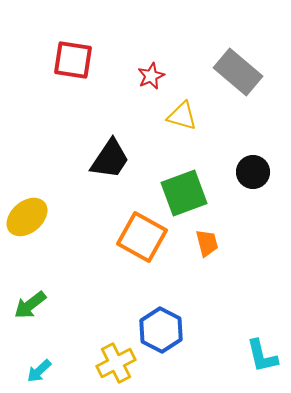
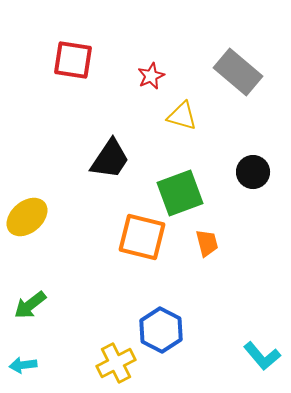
green square: moved 4 px left
orange square: rotated 15 degrees counterclockwise
cyan L-shape: rotated 27 degrees counterclockwise
cyan arrow: moved 16 px left, 6 px up; rotated 36 degrees clockwise
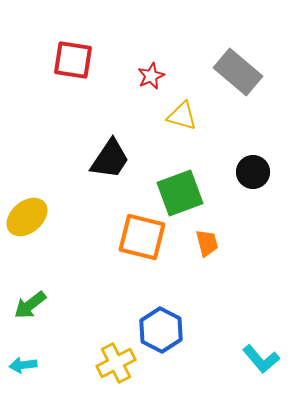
cyan L-shape: moved 1 px left, 3 px down
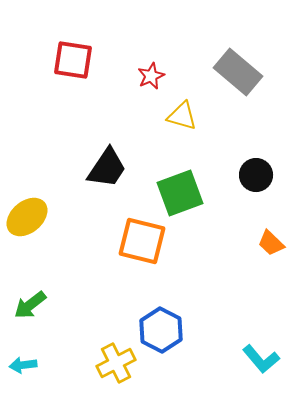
black trapezoid: moved 3 px left, 9 px down
black circle: moved 3 px right, 3 px down
orange square: moved 4 px down
orange trapezoid: moved 64 px right; rotated 148 degrees clockwise
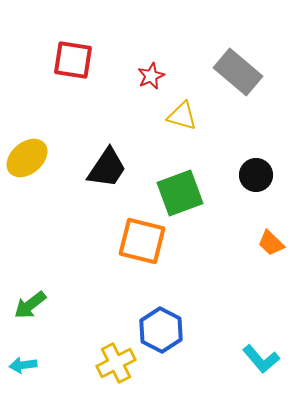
yellow ellipse: moved 59 px up
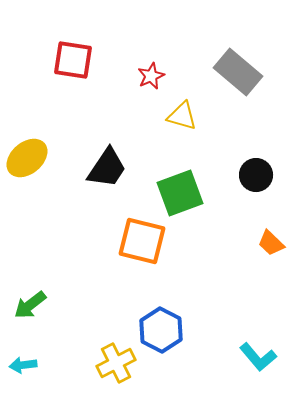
cyan L-shape: moved 3 px left, 2 px up
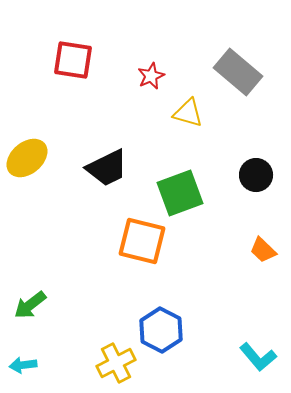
yellow triangle: moved 6 px right, 3 px up
black trapezoid: rotated 30 degrees clockwise
orange trapezoid: moved 8 px left, 7 px down
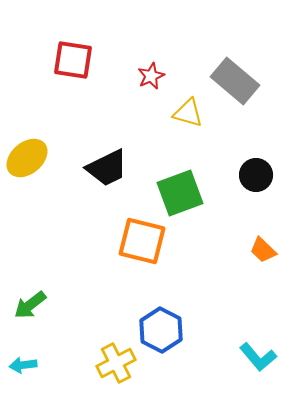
gray rectangle: moved 3 px left, 9 px down
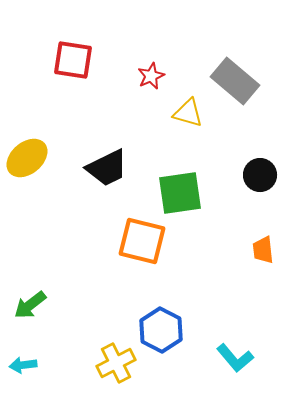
black circle: moved 4 px right
green square: rotated 12 degrees clockwise
orange trapezoid: rotated 40 degrees clockwise
cyan L-shape: moved 23 px left, 1 px down
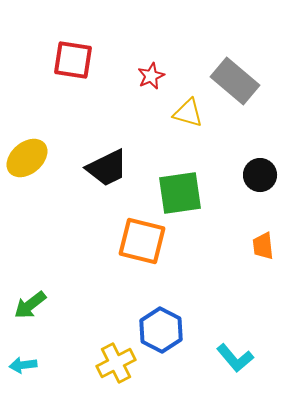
orange trapezoid: moved 4 px up
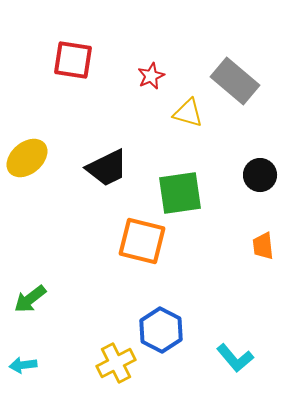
green arrow: moved 6 px up
